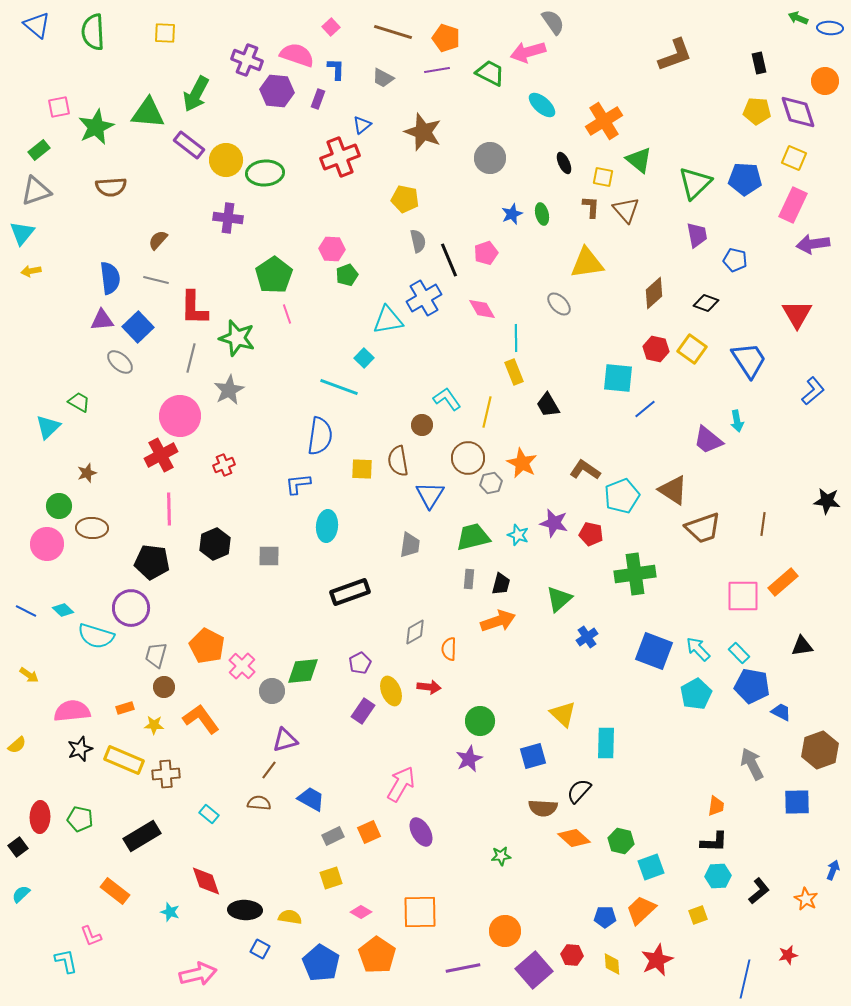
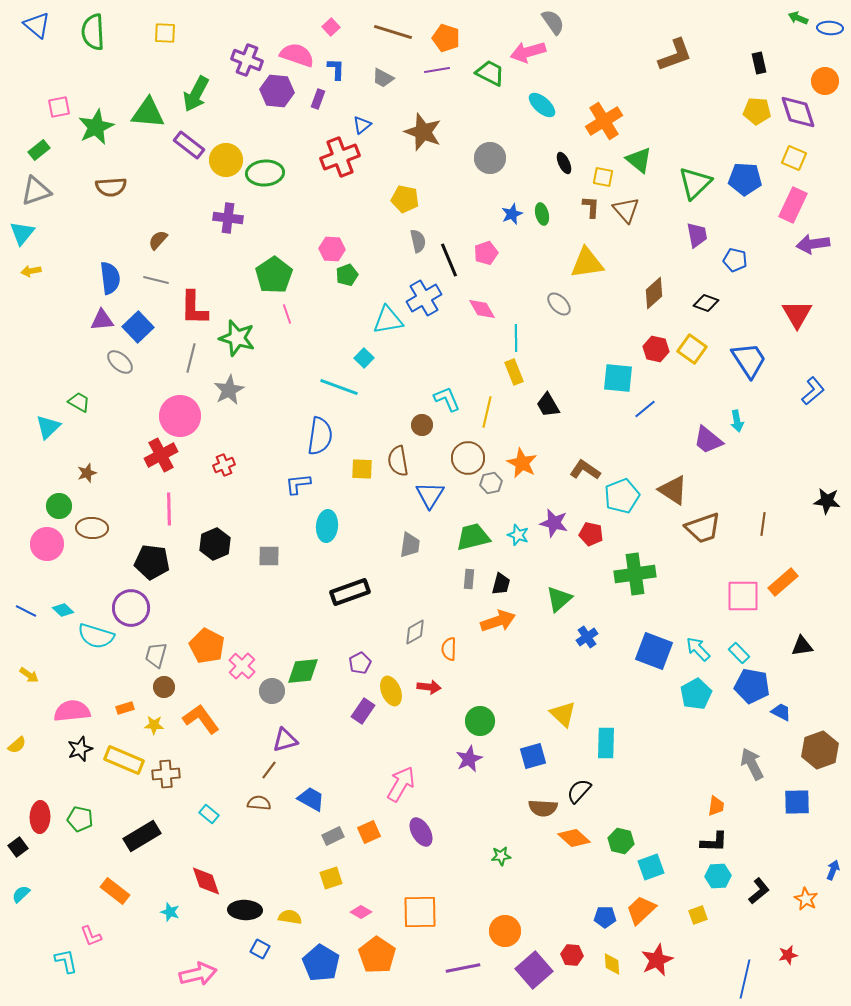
cyan L-shape at (447, 399): rotated 12 degrees clockwise
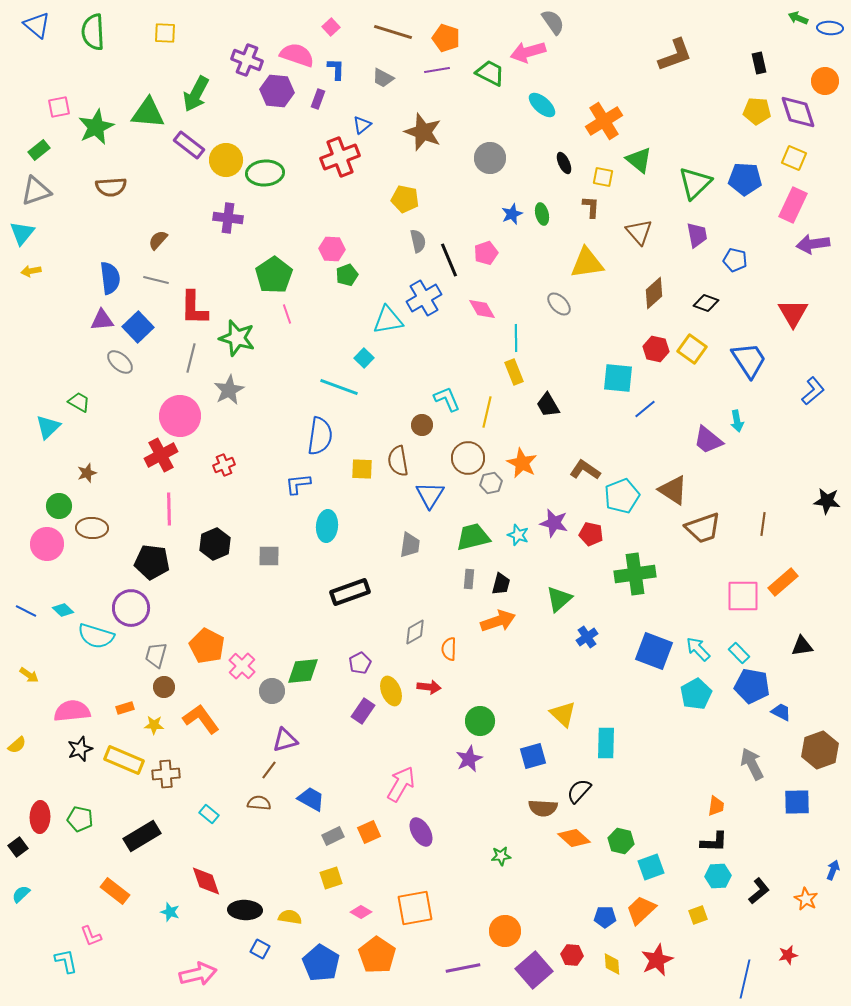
brown triangle at (626, 210): moved 13 px right, 22 px down
red triangle at (797, 314): moved 4 px left, 1 px up
orange square at (420, 912): moved 5 px left, 4 px up; rotated 9 degrees counterclockwise
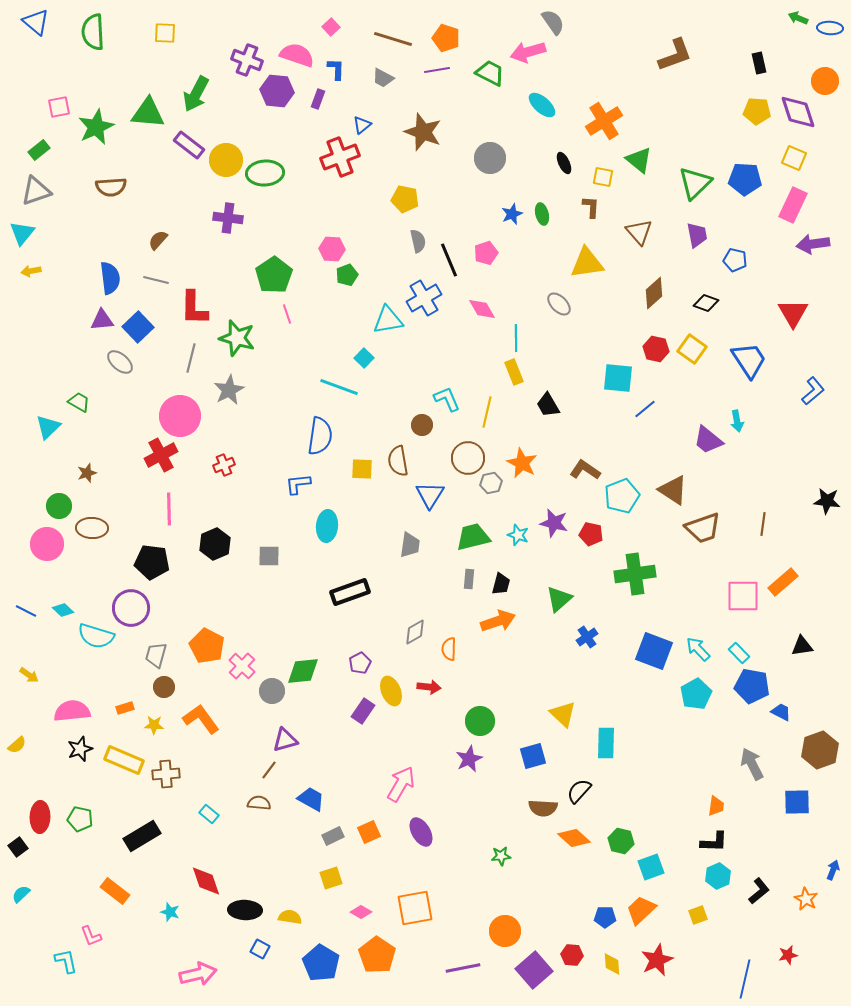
blue triangle at (37, 25): moved 1 px left, 3 px up
brown line at (393, 32): moved 7 px down
cyan hexagon at (718, 876): rotated 20 degrees counterclockwise
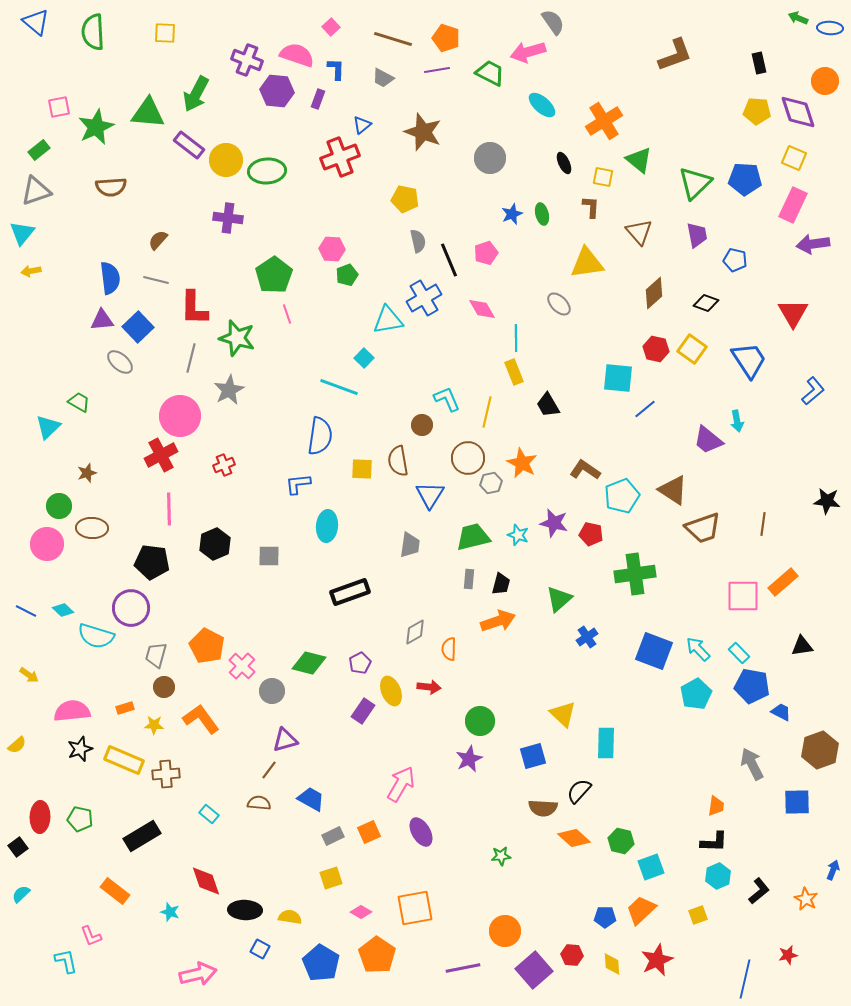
green ellipse at (265, 173): moved 2 px right, 2 px up
green diamond at (303, 671): moved 6 px right, 8 px up; rotated 20 degrees clockwise
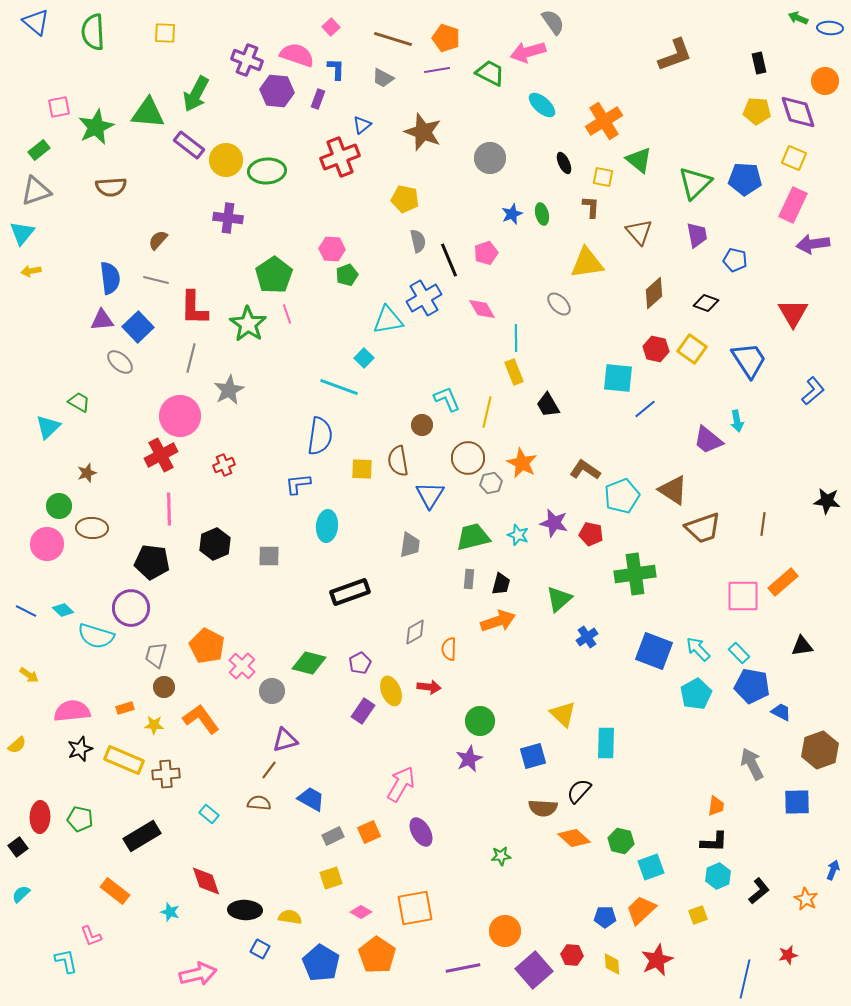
green star at (237, 338): moved 11 px right, 14 px up; rotated 18 degrees clockwise
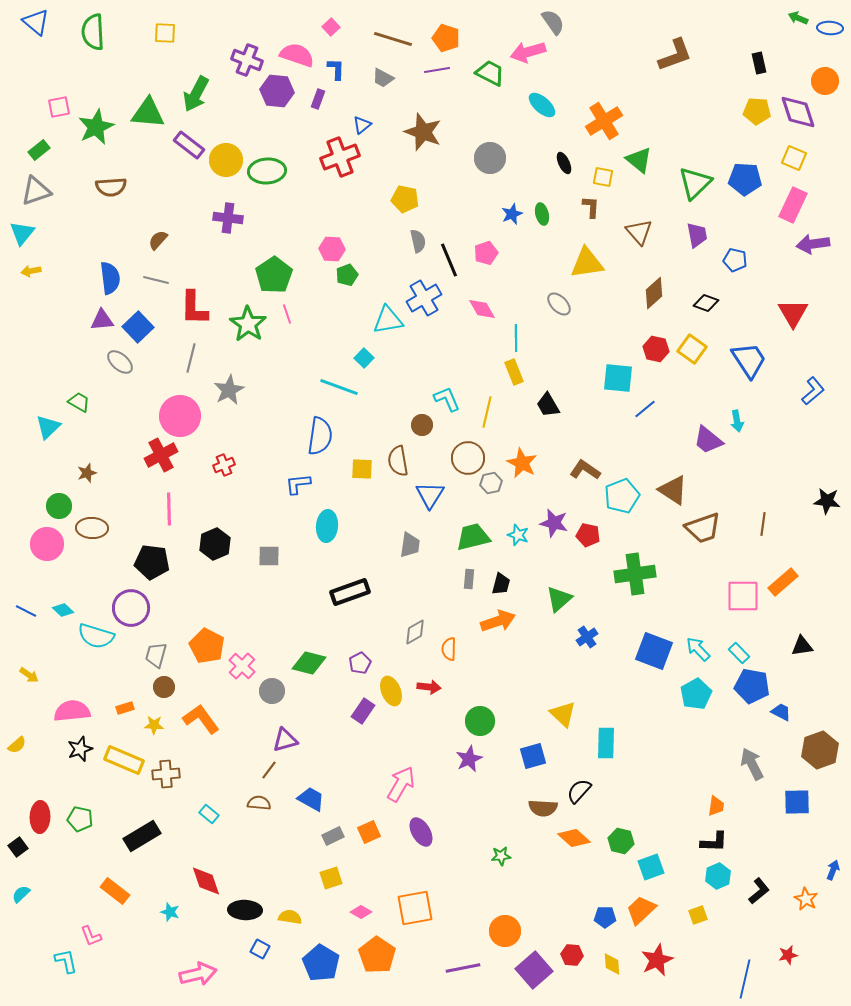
red pentagon at (591, 534): moved 3 px left, 1 px down
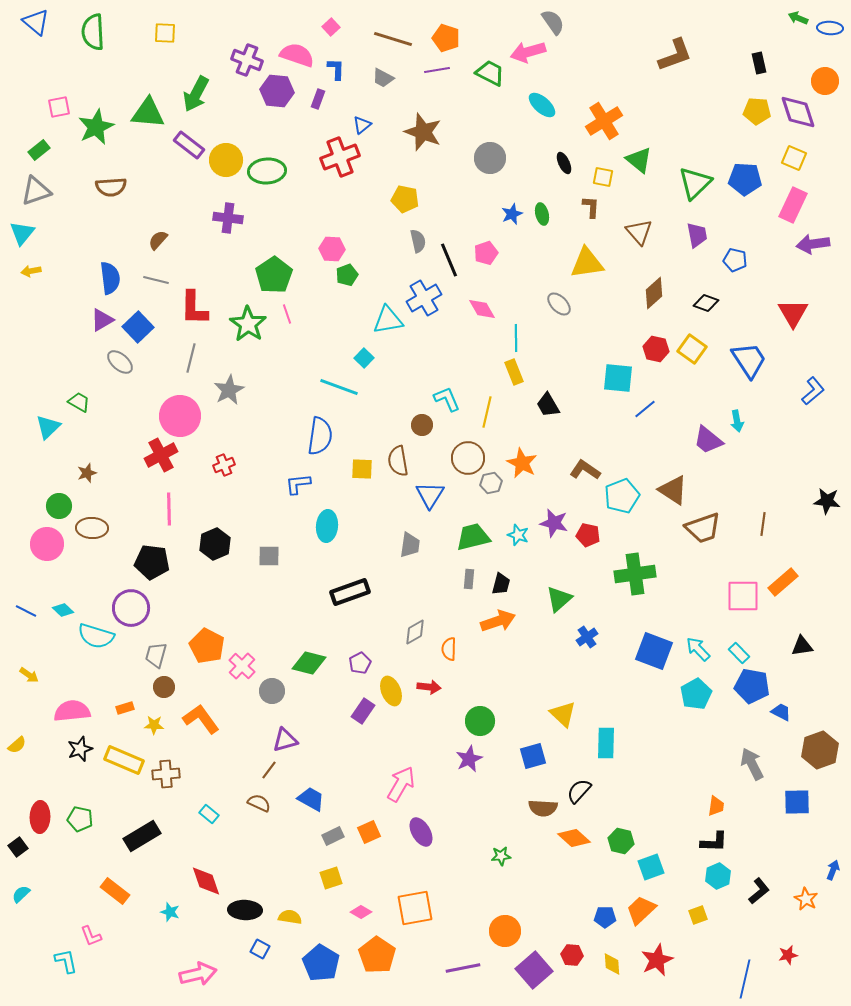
purple triangle at (102, 320): rotated 25 degrees counterclockwise
brown semicircle at (259, 803): rotated 20 degrees clockwise
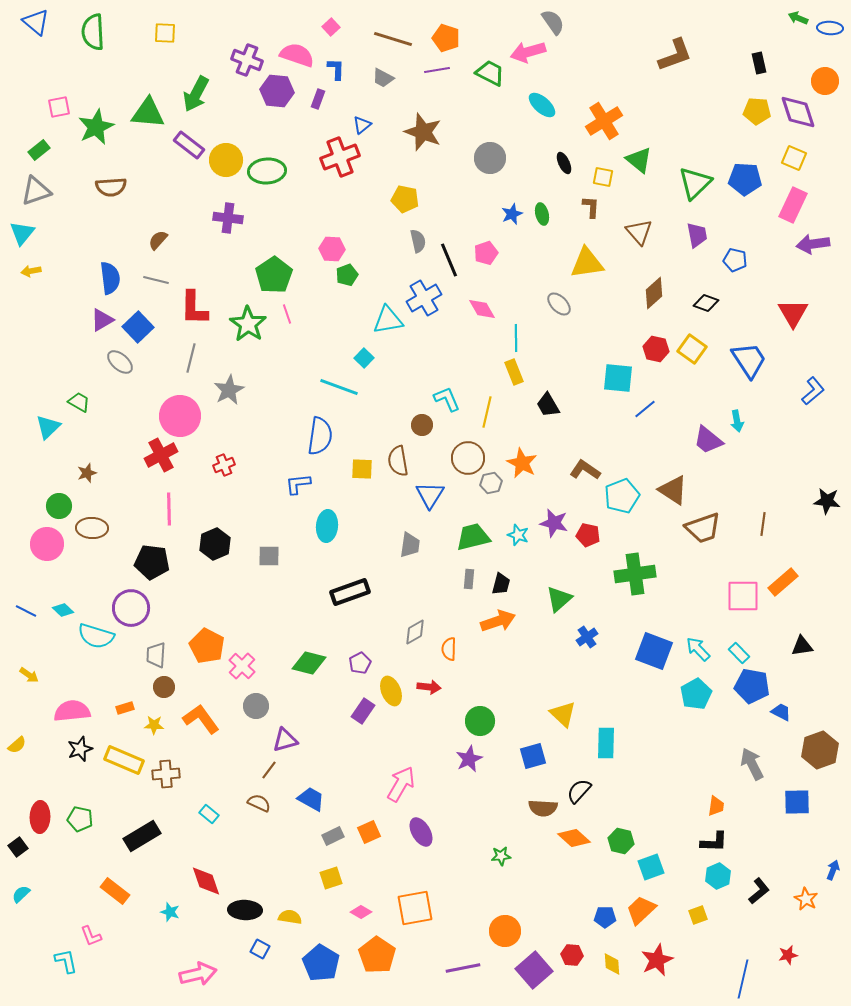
gray trapezoid at (156, 655): rotated 12 degrees counterclockwise
gray circle at (272, 691): moved 16 px left, 15 px down
blue line at (745, 979): moved 2 px left
